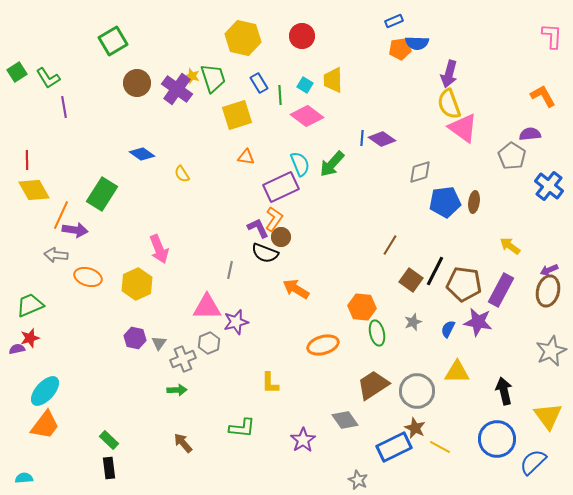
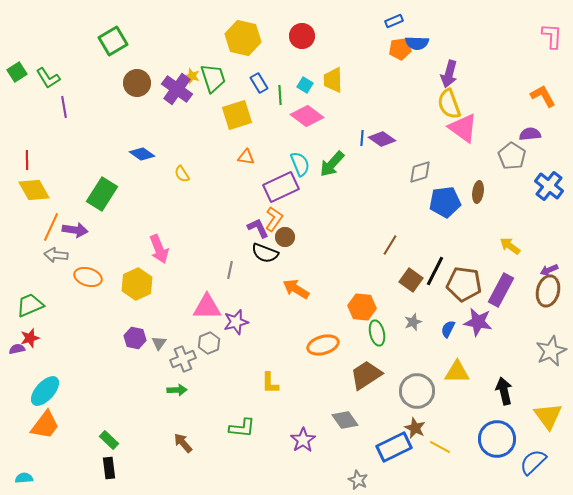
brown ellipse at (474, 202): moved 4 px right, 10 px up
orange line at (61, 215): moved 10 px left, 12 px down
brown circle at (281, 237): moved 4 px right
brown trapezoid at (373, 385): moved 7 px left, 10 px up
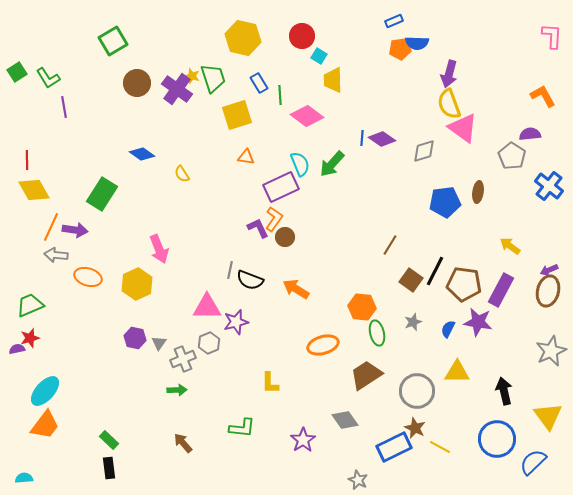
cyan square at (305, 85): moved 14 px right, 29 px up
gray diamond at (420, 172): moved 4 px right, 21 px up
black semicircle at (265, 253): moved 15 px left, 27 px down
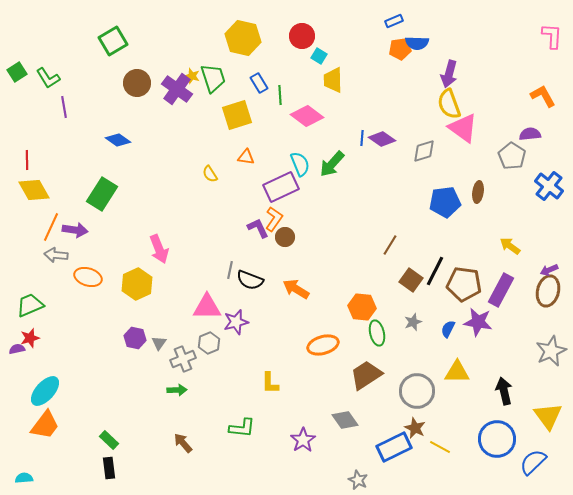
blue diamond at (142, 154): moved 24 px left, 14 px up
yellow semicircle at (182, 174): moved 28 px right
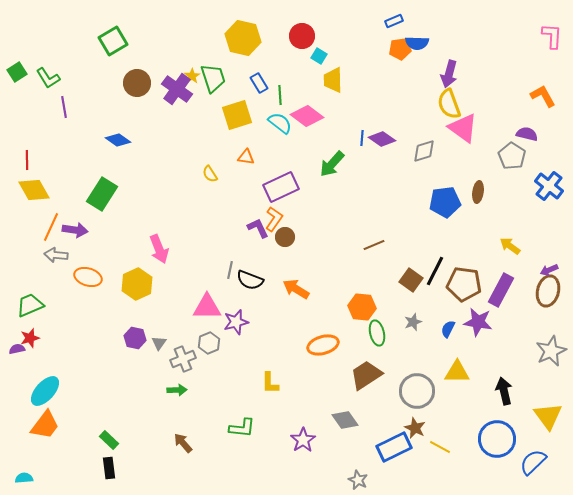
yellow star at (192, 76): rotated 21 degrees clockwise
purple semicircle at (530, 134): moved 3 px left; rotated 20 degrees clockwise
cyan semicircle at (300, 164): moved 20 px left, 41 px up; rotated 30 degrees counterclockwise
brown line at (390, 245): moved 16 px left; rotated 35 degrees clockwise
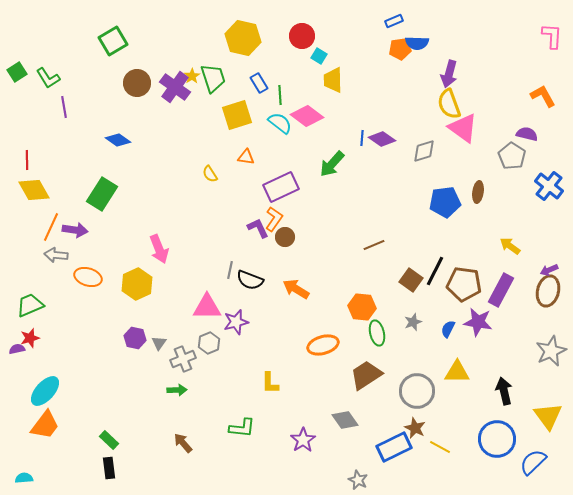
purple cross at (177, 89): moved 2 px left, 2 px up
